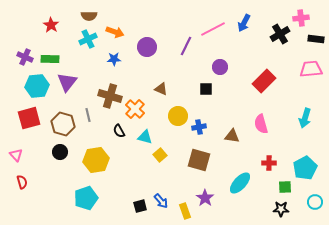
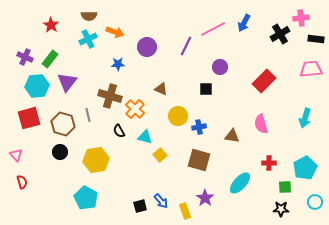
green rectangle at (50, 59): rotated 54 degrees counterclockwise
blue star at (114, 59): moved 4 px right, 5 px down
cyan pentagon at (86, 198): rotated 25 degrees counterclockwise
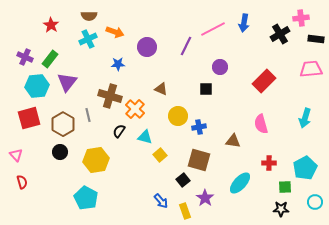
blue arrow at (244, 23): rotated 18 degrees counterclockwise
brown hexagon at (63, 124): rotated 15 degrees clockwise
black semicircle at (119, 131): rotated 64 degrees clockwise
brown triangle at (232, 136): moved 1 px right, 5 px down
black square at (140, 206): moved 43 px right, 26 px up; rotated 24 degrees counterclockwise
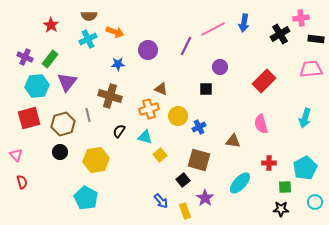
purple circle at (147, 47): moved 1 px right, 3 px down
orange cross at (135, 109): moved 14 px right; rotated 30 degrees clockwise
brown hexagon at (63, 124): rotated 15 degrees clockwise
blue cross at (199, 127): rotated 16 degrees counterclockwise
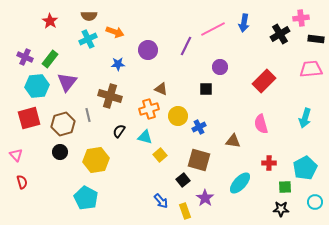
red star at (51, 25): moved 1 px left, 4 px up
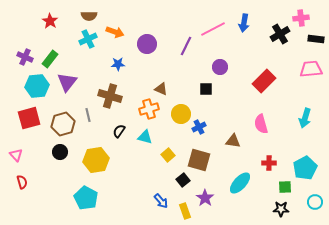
purple circle at (148, 50): moved 1 px left, 6 px up
yellow circle at (178, 116): moved 3 px right, 2 px up
yellow square at (160, 155): moved 8 px right
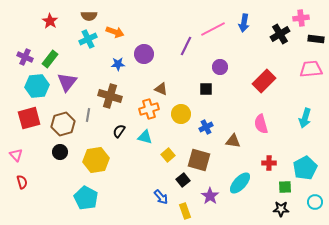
purple circle at (147, 44): moved 3 px left, 10 px down
gray line at (88, 115): rotated 24 degrees clockwise
blue cross at (199, 127): moved 7 px right
purple star at (205, 198): moved 5 px right, 2 px up
blue arrow at (161, 201): moved 4 px up
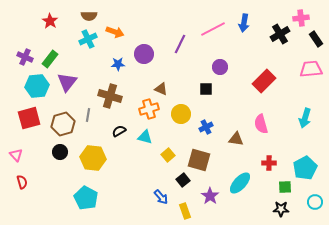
black rectangle at (316, 39): rotated 49 degrees clockwise
purple line at (186, 46): moved 6 px left, 2 px up
black semicircle at (119, 131): rotated 24 degrees clockwise
brown triangle at (233, 141): moved 3 px right, 2 px up
yellow hexagon at (96, 160): moved 3 px left, 2 px up; rotated 15 degrees clockwise
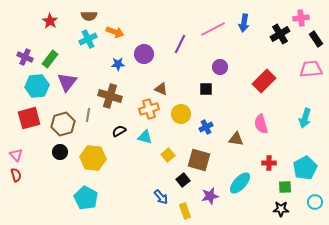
red semicircle at (22, 182): moved 6 px left, 7 px up
purple star at (210, 196): rotated 24 degrees clockwise
